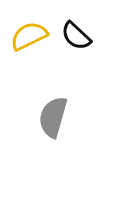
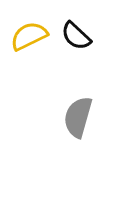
gray semicircle: moved 25 px right
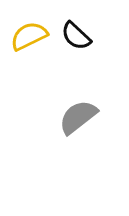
gray semicircle: rotated 36 degrees clockwise
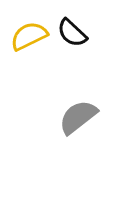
black semicircle: moved 4 px left, 3 px up
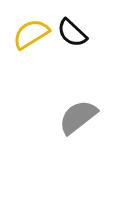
yellow semicircle: moved 2 px right, 2 px up; rotated 6 degrees counterclockwise
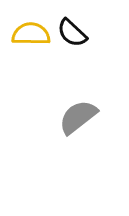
yellow semicircle: rotated 33 degrees clockwise
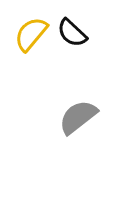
yellow semicircle: rotated 51 degrees counterclockwise
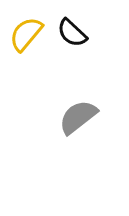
yellow semicircle: moved 5 px left
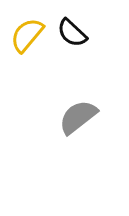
yellow semicircle: moved 1 px right, 1 px down
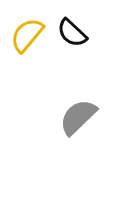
gray semicircle: rotated 6 degrees counterclockwise
